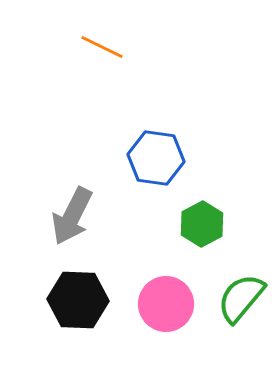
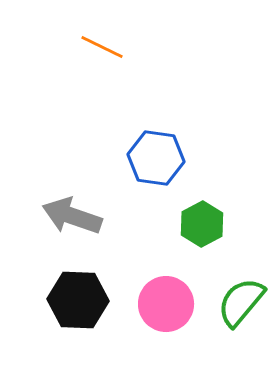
gray arrow: rotated 82 degrees clockwise
green semicircle: moved 4 px down
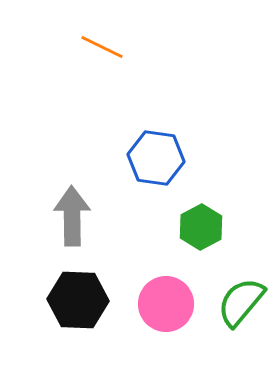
gray arrow: rotated 70 degrees clockwise
green hexagon: moved 1 px left, 3 px down
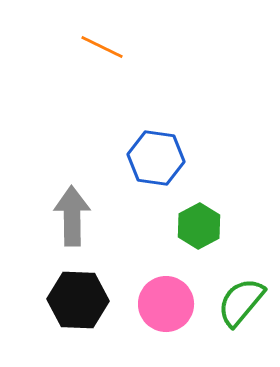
green hexagon: moved 2 px left, 1 px up
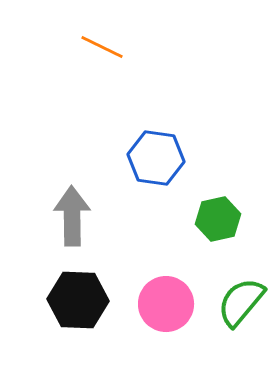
green hexagon: moved 19 px right, 7 px up; rotated 15 degrees clockwise
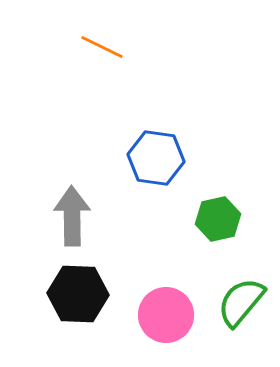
black hexagon: moved 6 px up
pink circle: moved 11 px down
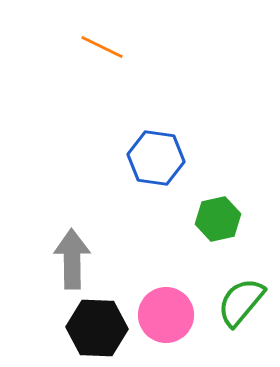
gray arrow: moved 43 px down
black hexagon: moved 19 px right, 34 px down
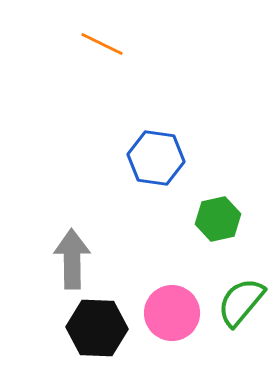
orange line: moved 3 px up
pink circle: moved 6 px right, 2 px up
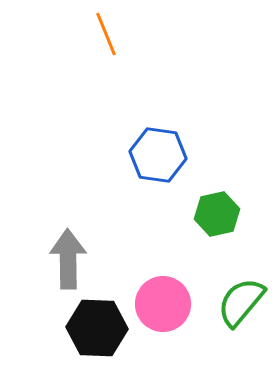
orange line: moved 4 px right, 10 px up; rotated 42 degrees clockwise
blue hexagon: moved 2 px right, 3 px up
green hexagon: moved 1 px left, 5 px up
gray arrow: moved 4 px left
pink circle: moved 9 px left, 9 px up
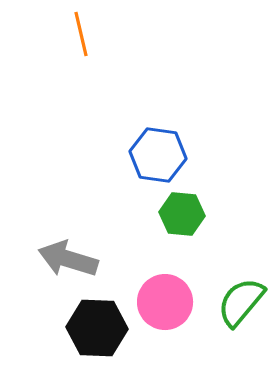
orange line: moved 25 px left; rotated 9 degrees clockwise
green hexagon: moved 35 px left; rotated 18 degrees clockwise
gray arrow: rotated 72 degrees counterclockwise
pink circle: moved 2 px right, 2 px up
